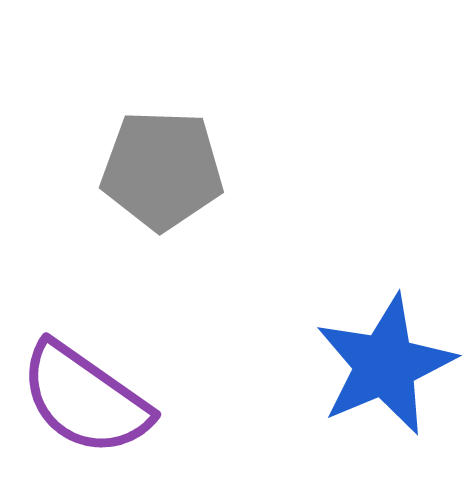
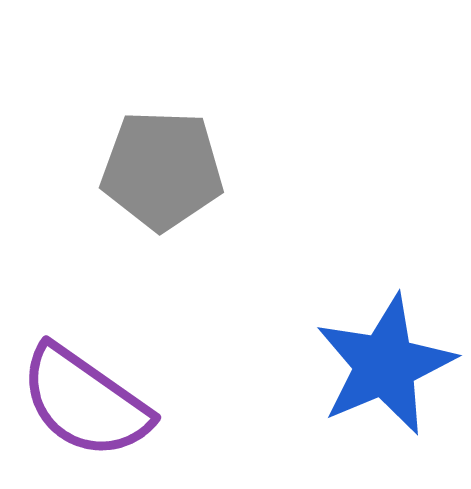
purple semicircle: moved 3 px down
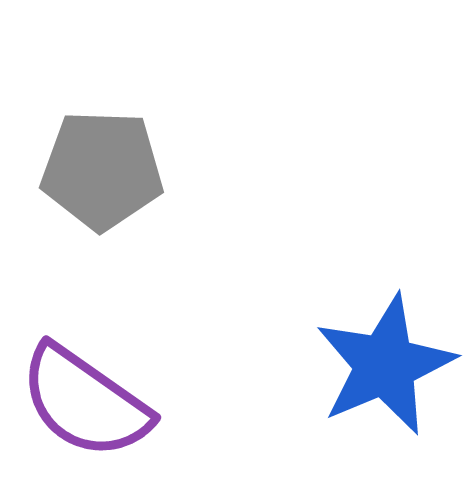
gray pentagon: moved 60 px left
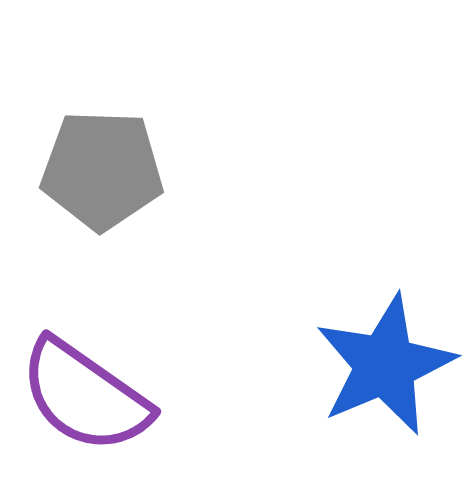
purple semicircle: moved 6 px up
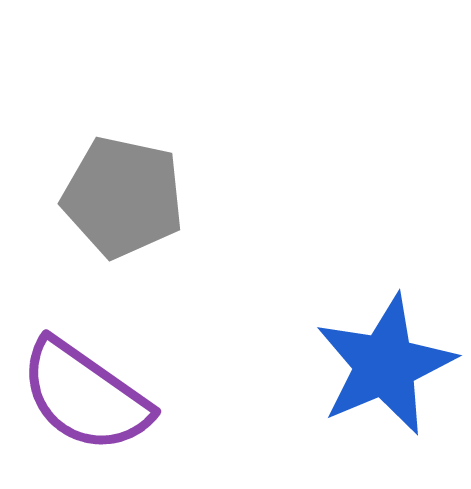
gray pentagon: moved 21 px right, 27 px down; rotated 10 degrees clockwise
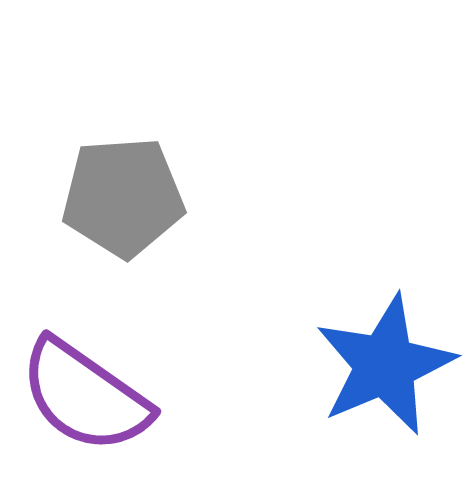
gray pentagon: rotated 16 degrees counterclockwise
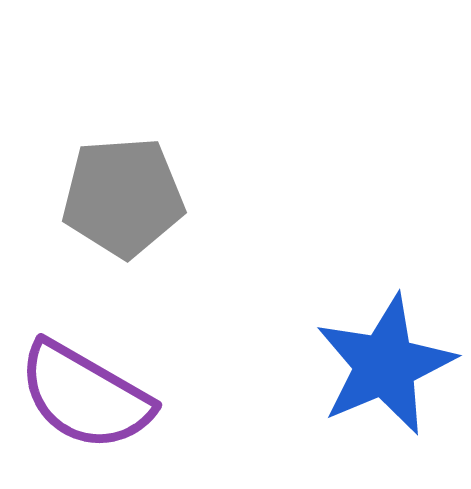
purple semicircle: rotated 5 degrees counterclockwise
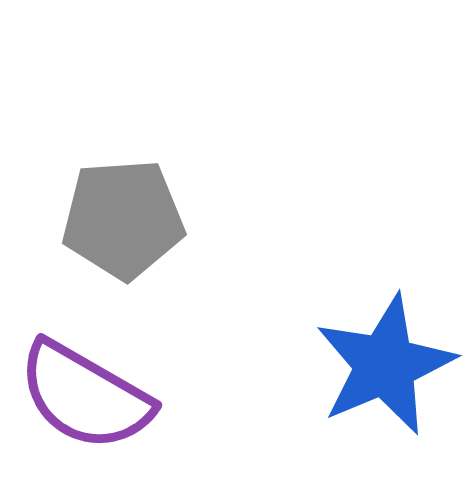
gray pentagon: moved 22 px down
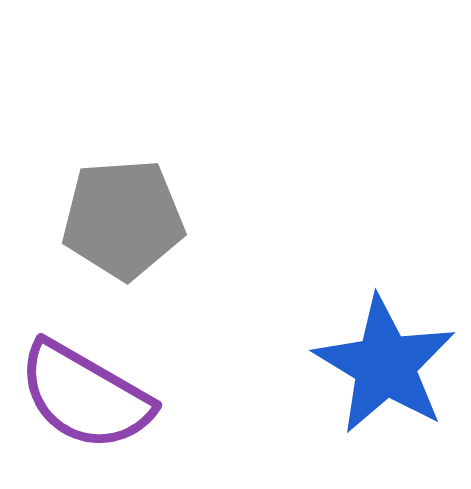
blue star: rotated 18 degrees counterclockwise
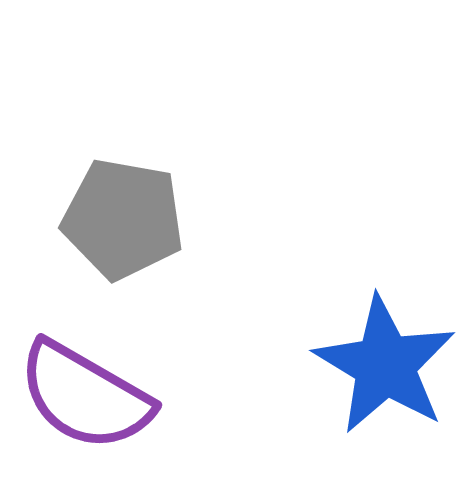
gray pentagon: rotated 14 degrees clockwise
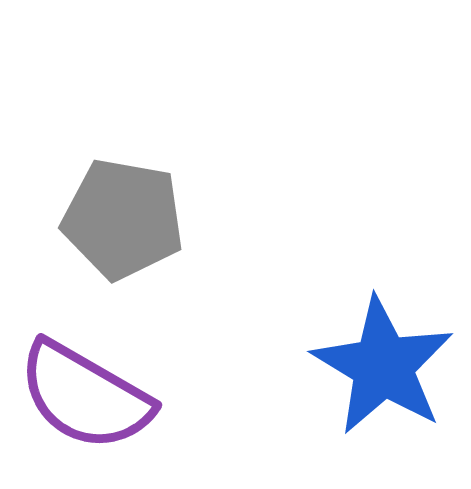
blue star: moved 2 px left, 1 px down
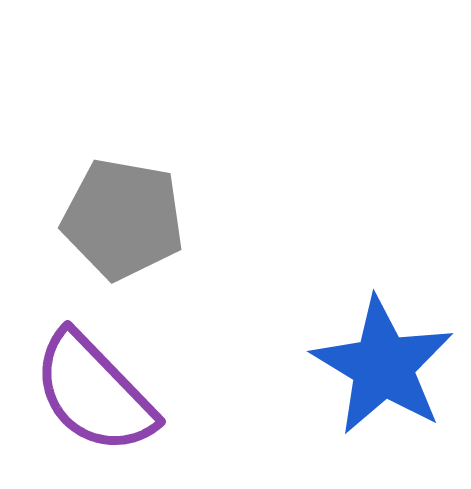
purple semicircle: moved 9 px right, 3 px up; rotated 16 degrees clockwise
